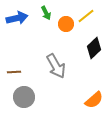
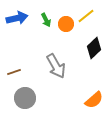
green arrow: moved 7 px down
brown line: rotated 16 degrees counterclockwise
gray circle: moved 1 px right, 1 px down
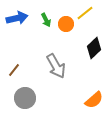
yellow line: moved 1 px left, 3 px up
brown line: moved 2 px up; rotated 32 degrees counterclockwise
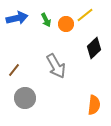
yellow line: moved 2 px down
orange semicircle: moved 5 px down; rotated 42 degrees counterclockwise
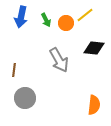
blue arrow: moved 4 px right, 1 px up; rotated 115 degrees clockwise
orange circle: moved 1 px up
black diamond: rotated 50 degrees clockwise
gray arrow: moved 3 px right, 6 px up
brown line: rotated 32 degrees counterclockwise
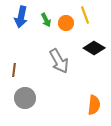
yellow line: rotated 72 degrees counterclockwise
black diamond: rotated 25 degrees clockwise
gray arrow: moved 1 px down
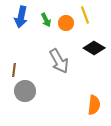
gray circle: moved 7 px up
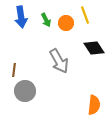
blue arrow: rotated 20 degrees counterclockwise
black diamond: rotated 25 degrees clockwise
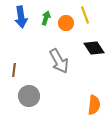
green arrow: moved 2 px up; rotated 136 degrees counterclockwise
gray circle: moved 4 px right, 5 px down
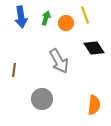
gray circle: moved 13 px right, 3 px down
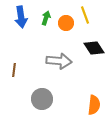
gray arrow: rotated 55 degrees counterclockwise
